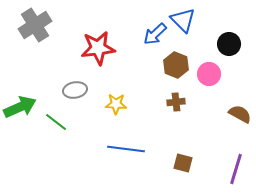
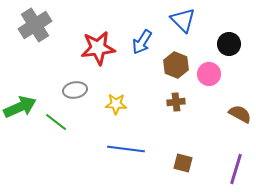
blue arrow: moved 13 px left, 8 px down; rotated 15 degrees counterclockwise
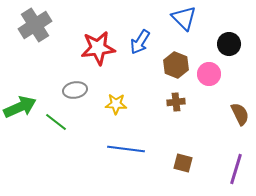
blue triangle: moved 1 px right, 2 px up
blue arrow: moved 2 px left
brown semicircle: rotated 35 degrees clockwise
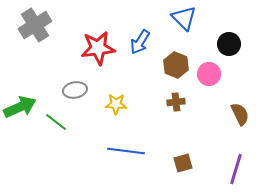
blue line: moved 2 px down
brown square: rotated 30 degrees counterclockwise
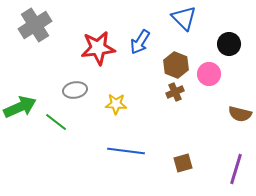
brown cross: moved 1 px left, 10 px up; rotated 18 degrees counterclockwise
brown semicircle: rotated 130 degrees clockwise
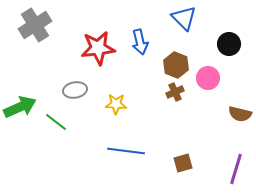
blue arrow: rotated 45 degrees counterclockwise
pink circle: moved 1 px left, 4 px down
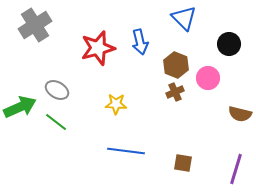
red star: rotated 8 degrees counterclockwise
gray ellipse: moved 18 px left; rotated 40 degrees clockwise
brown square: rotated 24 degrees clockwise
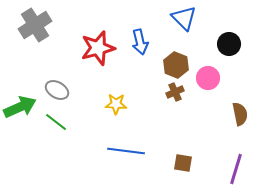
brown semicircle: rotated 115 degrees counterclockwise
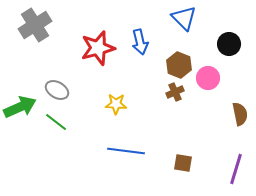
brown hexagon: moved 3 px right
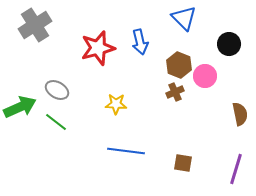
pink circle: moved 3 px left, 2 px up
